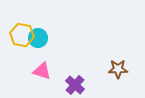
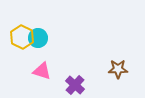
yellow hexagon: moved 2 px down; rotated 15 degrees clockwise
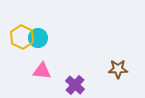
pink triangle: rotated 12 degrees counterclockwise
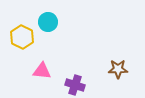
cyan circle: moved 10 px right, 16 px up
purple cross: rotated 24 degrees counterclockwise
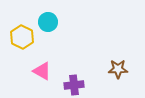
pink triangle: rotated 24 degrees clockwise
purple cross: moved 1 px left; rotated 24 degrees counterclockwise
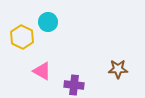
purple cross: rotated 12 degrees clockwise
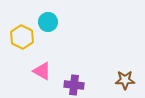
brown star: moved 7 px right, 11 px down
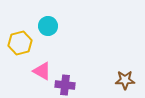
cyan circle: moved 4 px down
yellow hexagon: moved 2 px left, 6 px down; rotated 20 degrees clockwise
purple cross: moved 9 px left
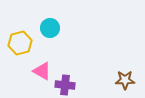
cyan circle: moved 2 px right, 2 px down
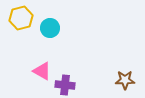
yellow hexagon: moved 1 px right, 25 px up
